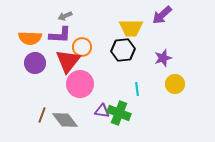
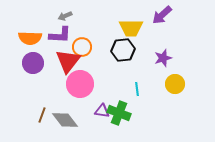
purple circle: moved 2 px left
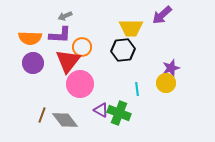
purple star: moved 8 px right, 10 px down
yellow circle: moved 9 px left, 1 px up
purple triangle: moved 1 px left, 1 px up; rotated 21 degrees clockwise
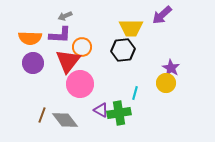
purple star: rotated 24 degrees counterclockwise
cyan line: moved 2 px left, 4 px down; rotated 24 degrees clockwise
green cross: rotated 30 degrees counterclockwise
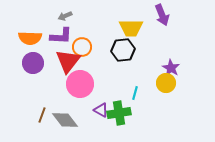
purple arrow: rotated 70 degrees counterclockwise
purple L-shape: moved 1 px right, 1 px down
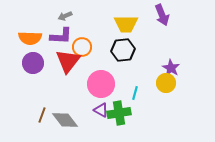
yellow trapezoid: moved 5 px left, 4 px up
pink circle: moved 21 px right
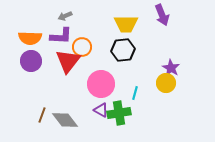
purple circle: moved 2 px left, 2 px up
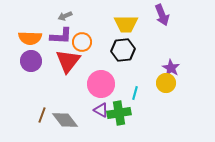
orange circle: moved 5 px up
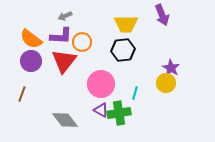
orange semicircle: moved 1 px right, 1 px down; rotated 35 degrees clockwise
red triangle: moved 4 px left
brown line: moved 20 px left, 21 px up
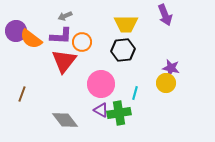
purple arrow: moved 3 px right
purple circle: moved 15 px left, 30 px up
purple star: rotated 18 degrees counterclockwise
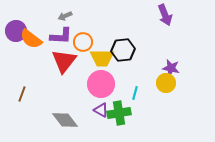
yellow trapezoid: moved 24 px left, 34 px down
orange circle: moved 1 px right
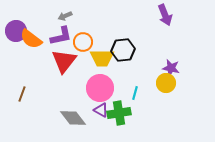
purple L-shape: rotated 15 degrees counterclockwise
pink circle: moved 1 px left, 4 px down
gray diamond: moved 8 px right, 2 px up
